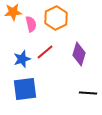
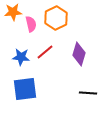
blue star: moved 1 px left, 2 px up; rotated 24 degrees clockwise
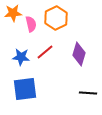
orange star: moved 1 px down
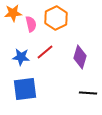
purple diamond: moved 1 px right, 3 px down
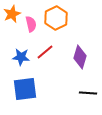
orange star: moved 1 px left, 1 px down; rotated 18 degrees counterclockwise
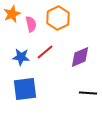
orange hexagon: moved 2 px right
purple diamond: rotated 50 degrees clockwise
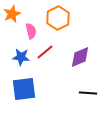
pink semicircle: moved 7 px down
blue square: moved 1 px left
